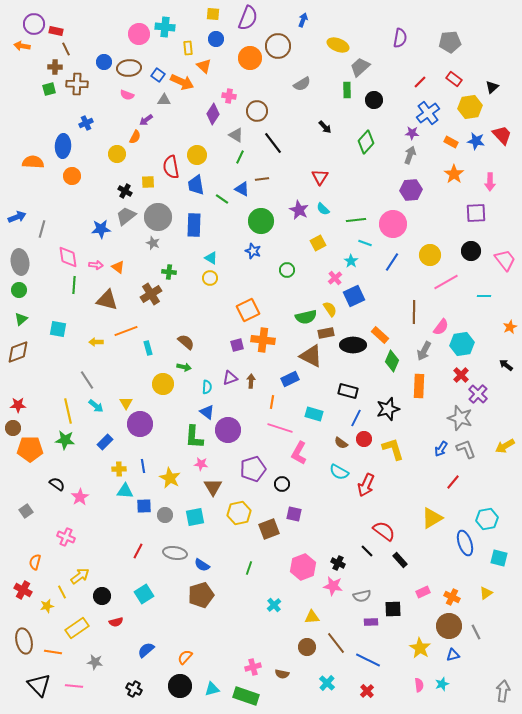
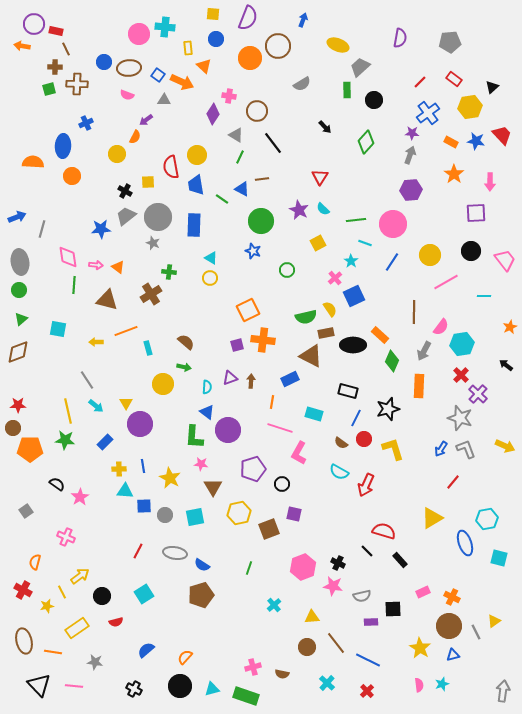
yellow arrow at (505, 446): rotated 126 degrees counterclockwise
red semicircle at (384, 531): rotated 20 degrees counterclockwise
yellow triangle at (486, 593): moved 8 px right, 28 px down
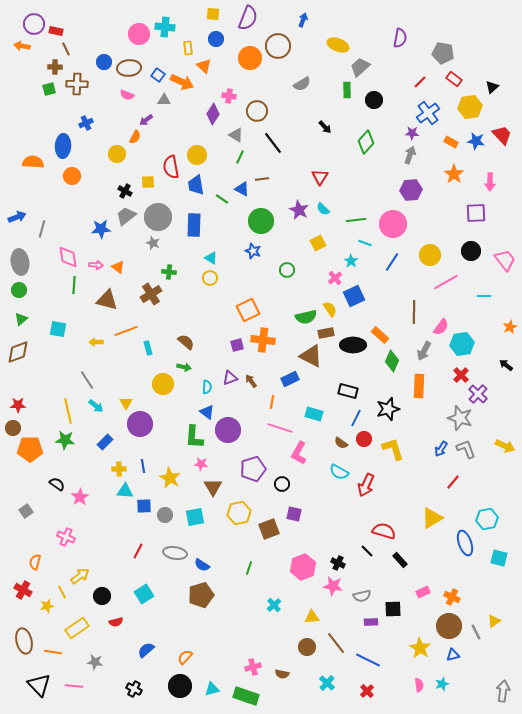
gray pentagon at (450, 42): moved 7 px left, 11 px down; rotated 15 degrees clockwise
brown arrow at (251, 381): rotated 40 degrees counterclockwise
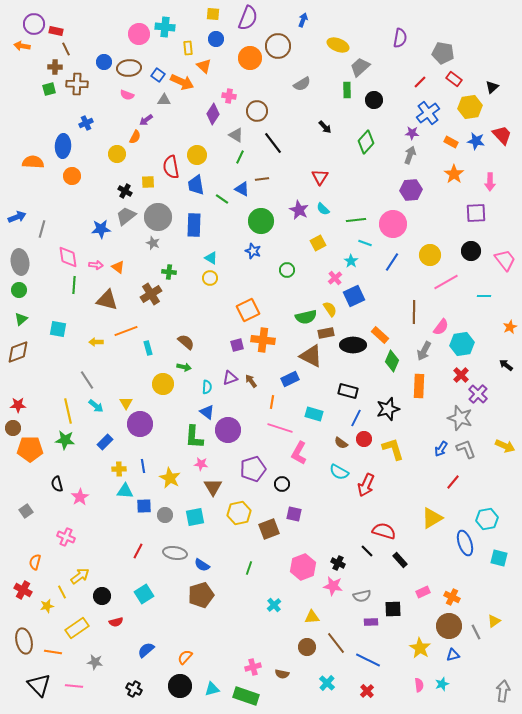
black semicircle at (57, 484): rotated 140 degrees counterclockwise
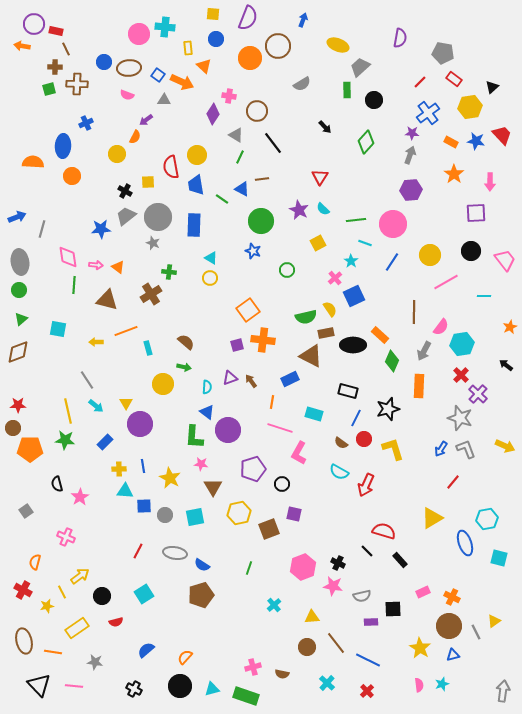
orange square at (248, 310): rotated 10 degrees counterclockwise
